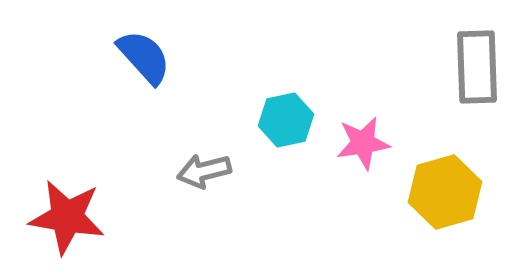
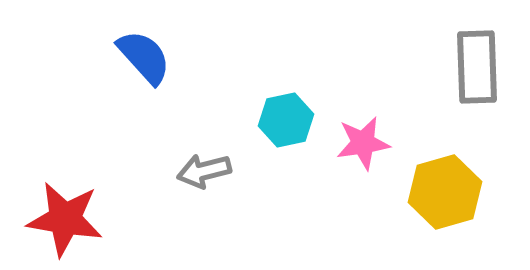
red star: moved 2 px left, 2 px down
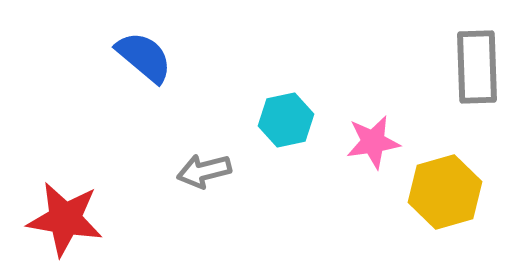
blue semicircle: rotated 8 degrees counterclockwise
pink star: moved 10 px right, 1 px up
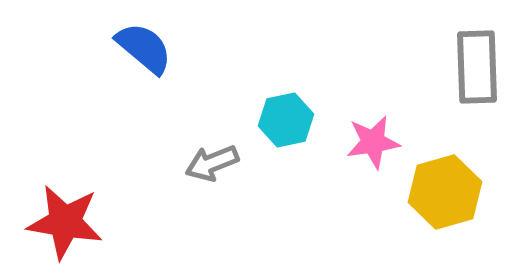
blue semicircle: moved 9 px up
gray arrow: moved 8 px right, 8 px up; rotated 8 degrees counterclockwise
red star: moved 3 px down
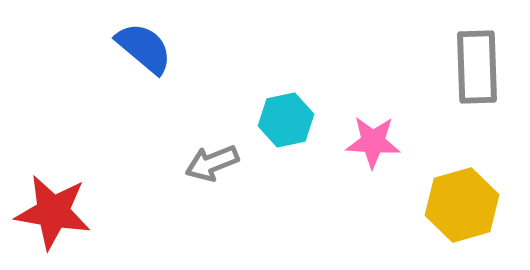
pink star: rotated 12 degrees clockwise
yellow hexagon: moved 17 px right, 13 px down
red star: moved 12 px left, 10 px up
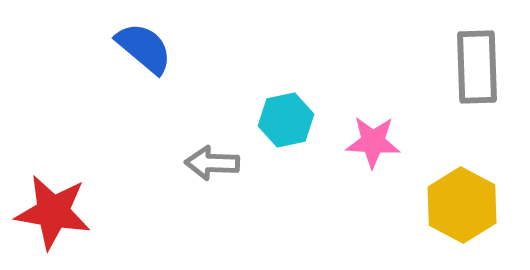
gray arrow: rotated 24 degrees clockwise
yellow hexagon: rotated 16 degrees counterclockwise
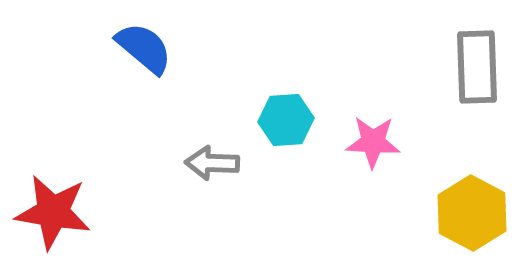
cyan hexagon: rotated 8 degrees clockwise
yellow hexagon: moved 10 px right, 8 px down
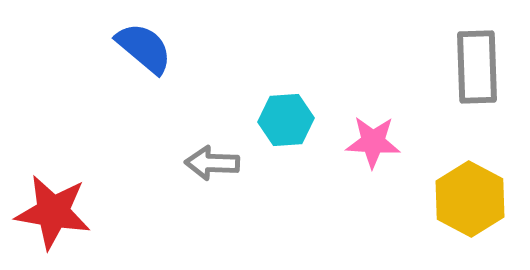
yellow hexagon: moved 2 px left, 14 px up
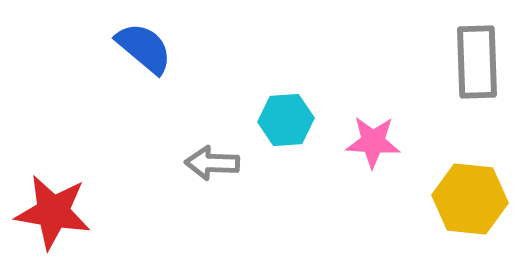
gray rectangle: moved 5 px up
yellow hexagon: rotated 22 degrees counterclockwise
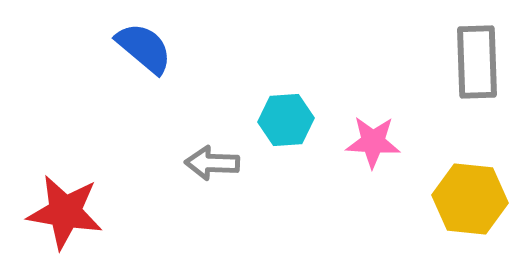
red star: moved 12 px right
